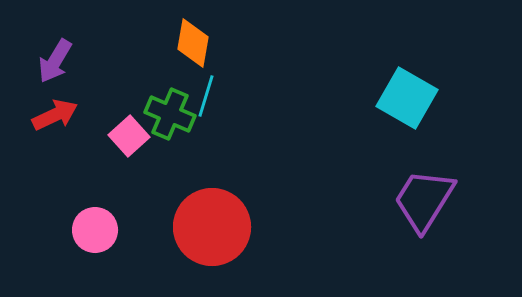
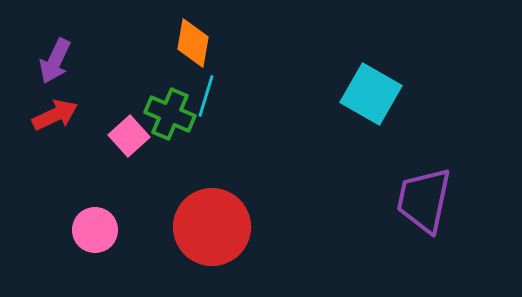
purple arrow: rotated 6 degrees counterclockwise
cyan square: moved 36 px left, 4 px up
purple trapezoid: rotated 20 degrees counterclockwise
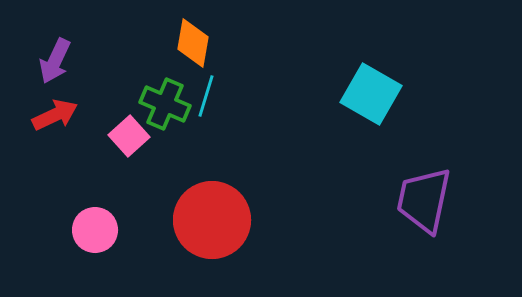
green cross: moved 5 px left, 10 px up
red circle: moved 7 px up
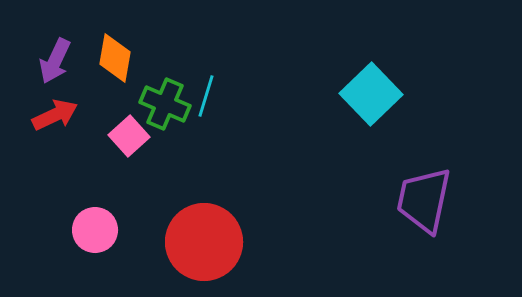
orange diamond: moved 78 px left, 15 px down
cyan square: rotated 16 degrees clockwise
red circle: moved 8 px left, 22 px down
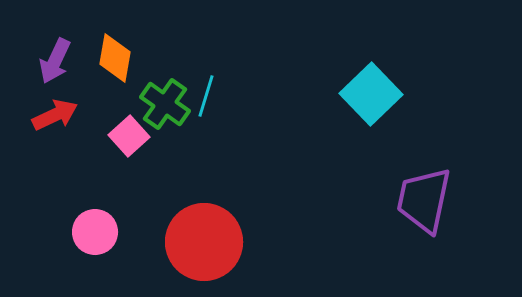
green cross: rotated 12 degrees clockwise
pink circle: moved 2 px down
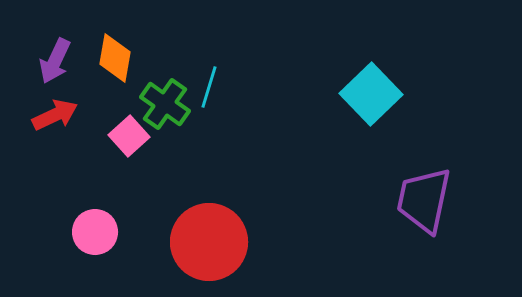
cyan line: moved 3 px right, 9 px up
red circle: moved 5 px right
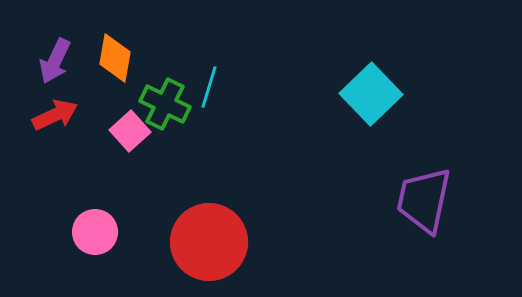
green cross: rotated 9 degrees counterclockwise
pink square: moved 1 px right, 5 px up
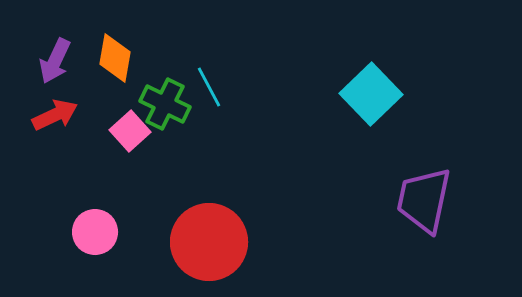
cyan line: rotated 45 degrees counterclockwise
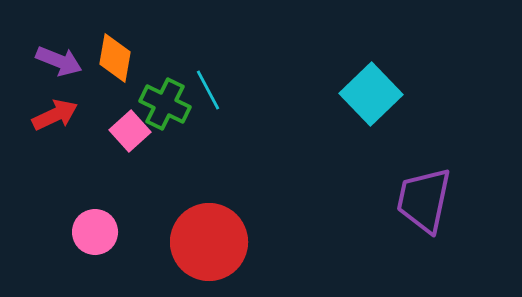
purple arrow: moved 4 px right; rotated 93 degrees counterclockwise
cyan line: moved 1 px left, 3 px down
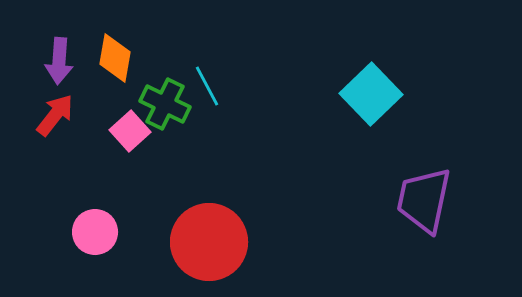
purple arrow: rotated 72 degrees clockwise
cyan line: moved 1 px left, 4 px up
red arrow: rotated 27 degrees counterclockwise
